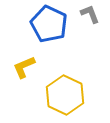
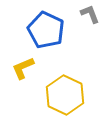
blue pentagon: moved 3 px left, 6 px down
yellow L-shape: moved 1 px left, 1 px down
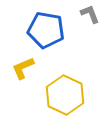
blue pentagon: rotated 15 degrees counterclockwise
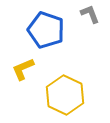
blue pentagon: rotated 9 degrees clockwise
yellow L-shape: moved 1 px down
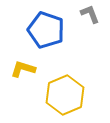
yellow L-shape: rotated 40 degrees clockwise
yellow hexagon: rotated 12 degrees clockwise
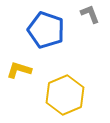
yellow L-shape: moved 4 px left, 1 px down
